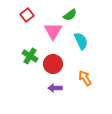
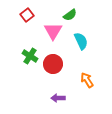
orange arrow: moved 2 px right, 2 px down
purple arrow: moved 3 px right, 10 px down
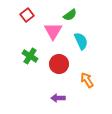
red circle: moved 6 px right
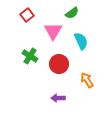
green semicircle: moved 2 px right, 2 px up
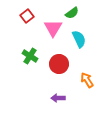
red square: moved 1 px down
pink triangle: moved 3 px up
cyan semicircle: moved 2 px left, 2 px up
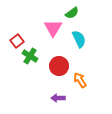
red square: moved 10 px left, 25 px down
red circle: moved 2 px down
orange arrow: moved 7 px left
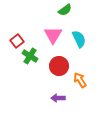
green semicircle: moved 7 px left, 3 px up
pink triangle: moved 7 px down
